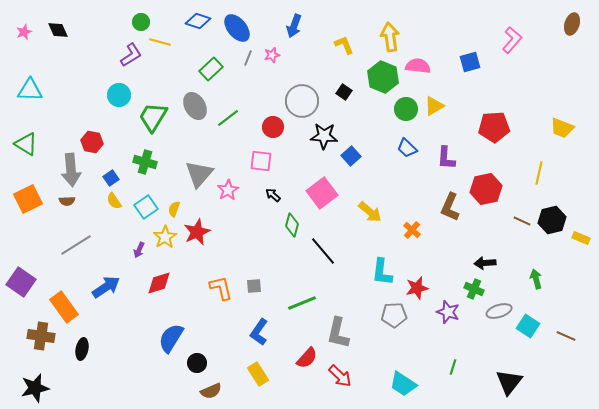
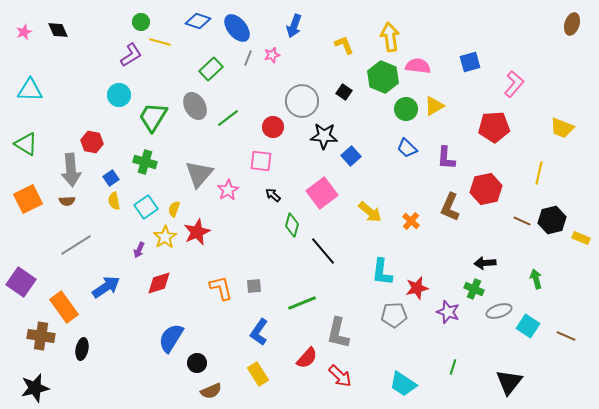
pink L-shape at (512, 40): moved 2 px right, 44 px down
yellow semicircle at (114, 201): rotated 24 degrees clockwise
orange cross at (412, 230): moved 1 px left, 9 px up
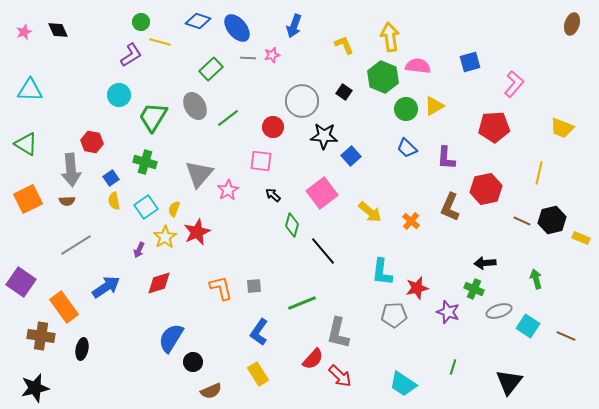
gray line at (248, 58): rotated 70 degrees clockwise
red semicircle at (307, 358): moved 6 px right, 1 px down
black circle at (197, 363): moved 4 px left, 1 px up
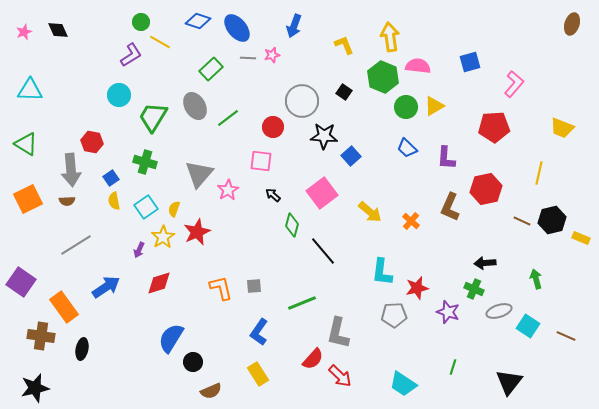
yellow line at (160, 42): rotated 15 degrees clockwise
green circle at (406, 109): moved 2 px up
yellow star at (165, 237): moved 2 px left
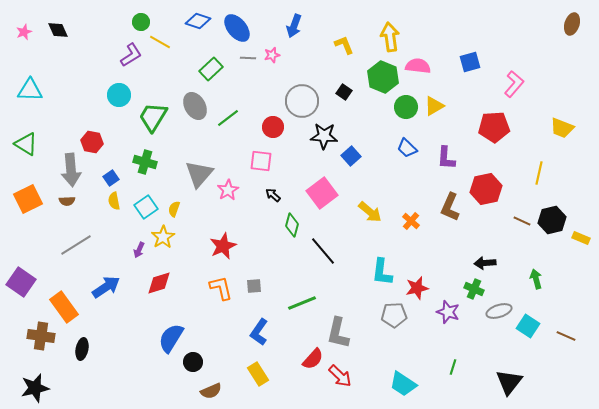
red star at (197, 232): moved 26 px right, 14 px down
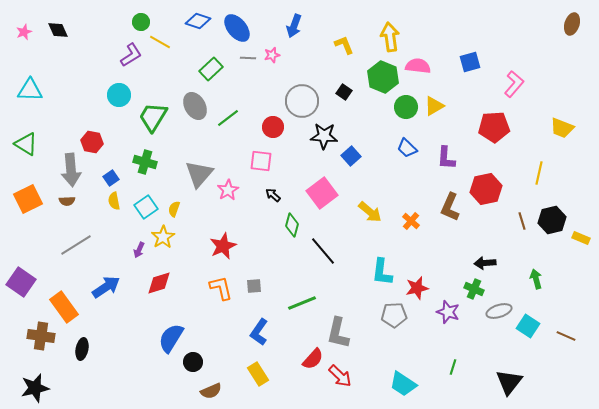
brown line at (522, 221): rotated 48 degrees clockwise
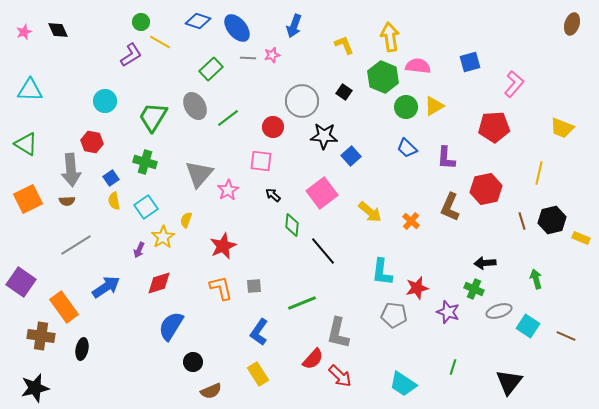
cyan circle at (119, 95): moved 14 px left, 6 px down
yellow semicircle at (174, 209): moved 12 px right, 11 px down
green diamond at (292, 225): rotated 10 degrees counterclockwise
gray pentagon at (394, 315): rotated 10 degrees clockwise
blue semicircle at (171, 338): moved 12 px up
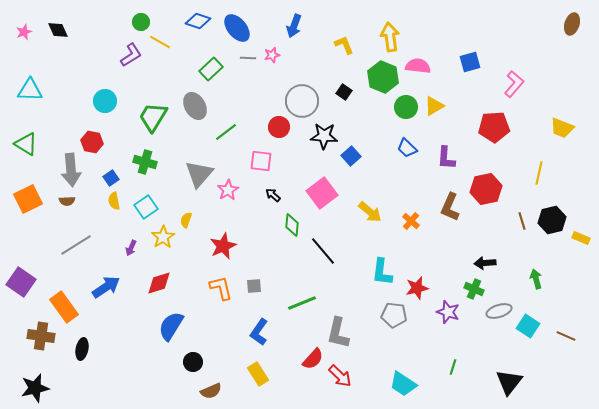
green line at (228, 118): moved 2 px left, 14 px down
red circle at (273, 127): moved 6 px right
purple arrow at (139, 250): moved 8 px left, 2 px up
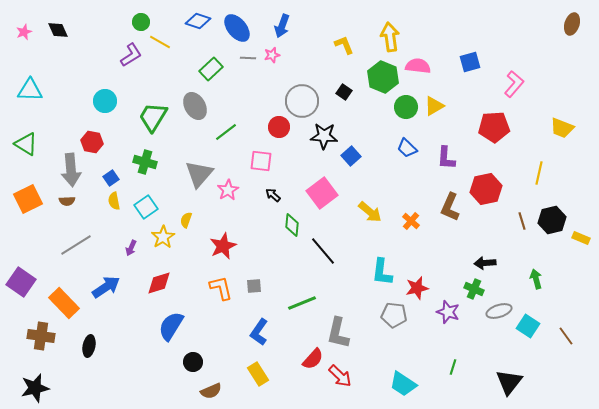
blue arrow at (294, 26): moved 12 px left
orange rectangle at (64, 307): moved 4 px up; rotated 8 degrees counterclockwise
brown line at (566, 336): rotated 30 degrees clockwise
black ellipse at (82, 349): moved 7 px right, 3 px up
